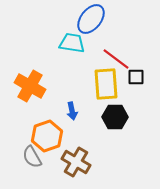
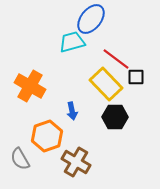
cyan trapezoid: moved 1 px up; rotated 24 degrees counterclockwise
yellow rectangle: rotated 40 degrees counterclockwise
gray semicircle: moved 12 px left, 2 px down
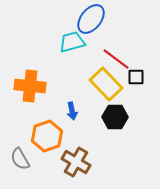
orange cross: rotated 24 degrees counterclockwise
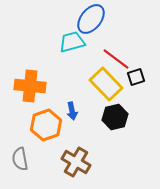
black square: rotated 18 degrees counterclockwise
black hexagon: rotated 15 degrees counterclockwise
orange hexagon: moved 1 px left, 11 px up
gray semicircle: rotated 20 degrees clockwise
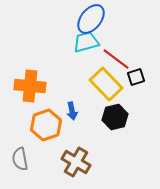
cyan trapezoid: moved 14 px right
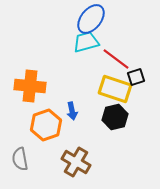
yellow rectangle: moved 9 px right, 5 px down; rotated 28 degrees counterclockwise
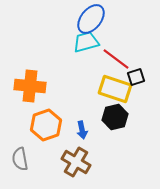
blue arrow: moved 10 px right, 19 px down
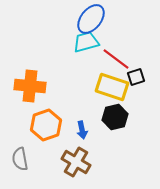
yellow rectangle: moved 3 px left, 2 px up
